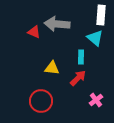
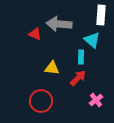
gray arrow: moved 2 px right
red triangle: moved 1 px right, 2 px down
cyan triangle: moved 3 px left, 2 px down
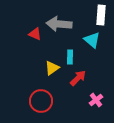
cyan rectangle: moved 11 px left
yellow triangle: rotated 42 degrees counterclockwise
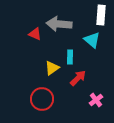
red circle: moved 1 px right, 2 px up
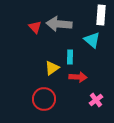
red triangle: moved 7 px up; rotated 24 degrees clockwise
red arrow: moved 1 px up; rotated 48 degrees clockwise
red circle: moved 2 px right
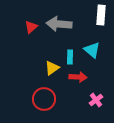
red triangle: moved 4 px left; rotated 32 degrees clockwise
cyan triangle: moved 10 px down
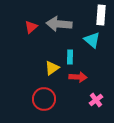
cyan triangle: moved 10 px up
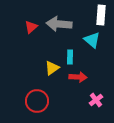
red circle: moved 7 px left, 2 px down
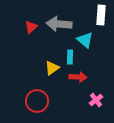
cyan triangle: moved 7 px left
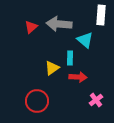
cyan rectangle: moved 1 px down
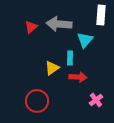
cyan triangle: rotated 30 degrees clockwise
